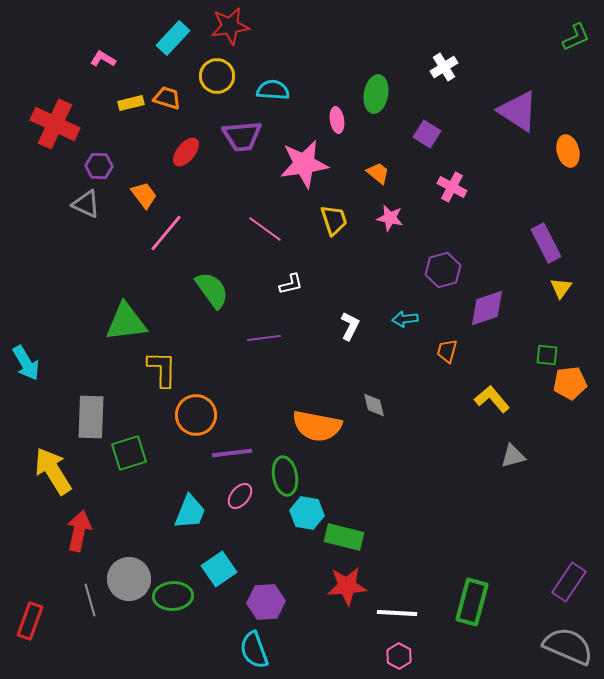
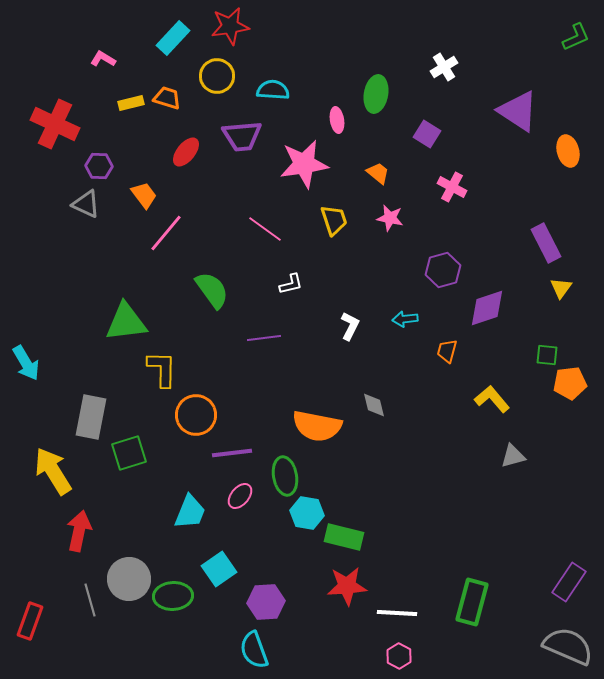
gray rectangle at (91, 417): rotated 9 degrees clockwise
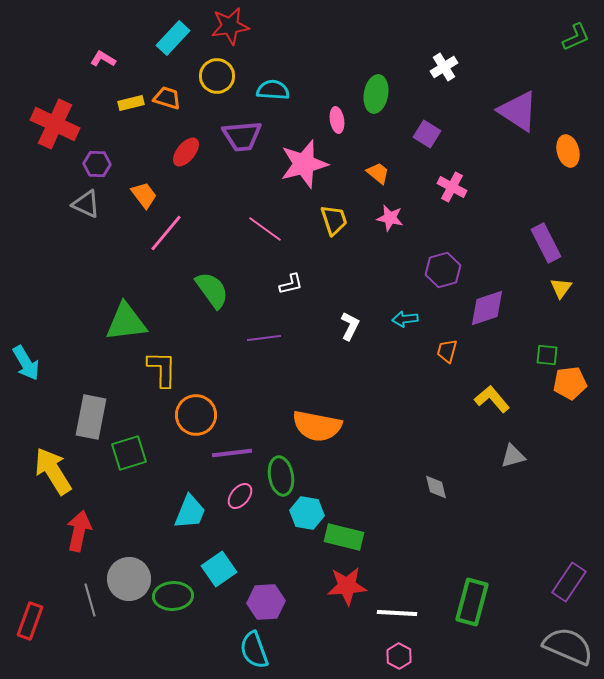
pink star at (304, 164): rotated 6 degrees counterclockwise
purple hexagon at (99, 166): moved 2 px left, 2 px up
gray diamond at (374, 405): moved 62 px right, 82 px down
green ellipse at (285, 476): moved 4 px left
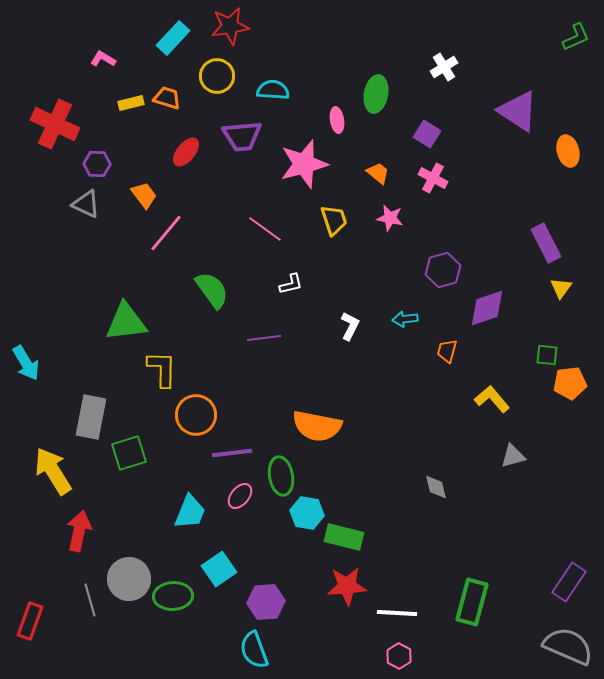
pink cross at (452, 187): moved 19 px left, 9 px up
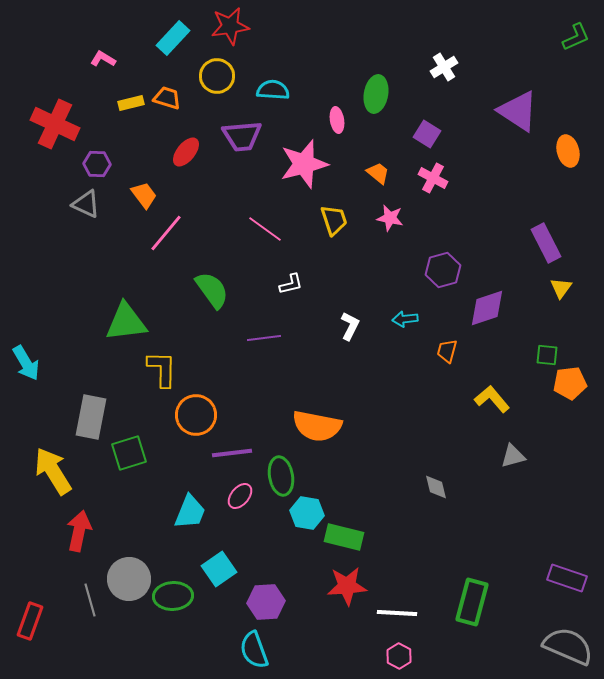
purple rectangle at (569, 582): moved 2 px left, 4 px up; rotated 75 degrees clockwise
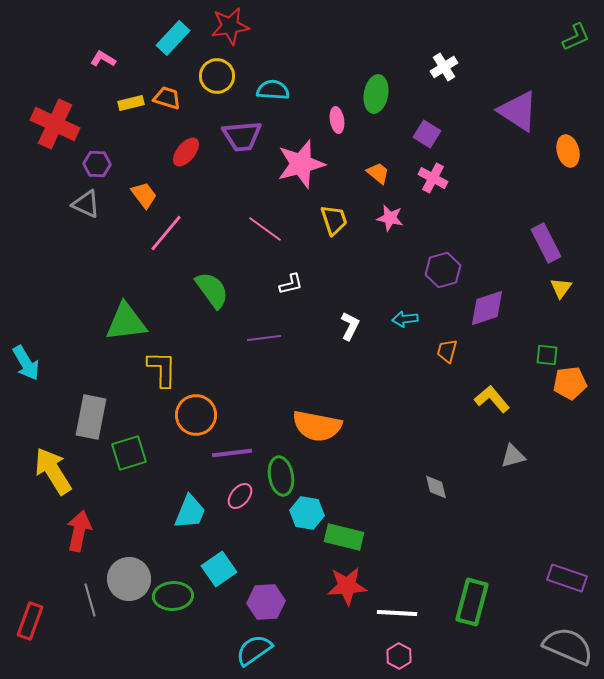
pink star at (304, 164): moved 3 px left
cyan semicircle at (254, 650): rotated 75 degrees clockwise
